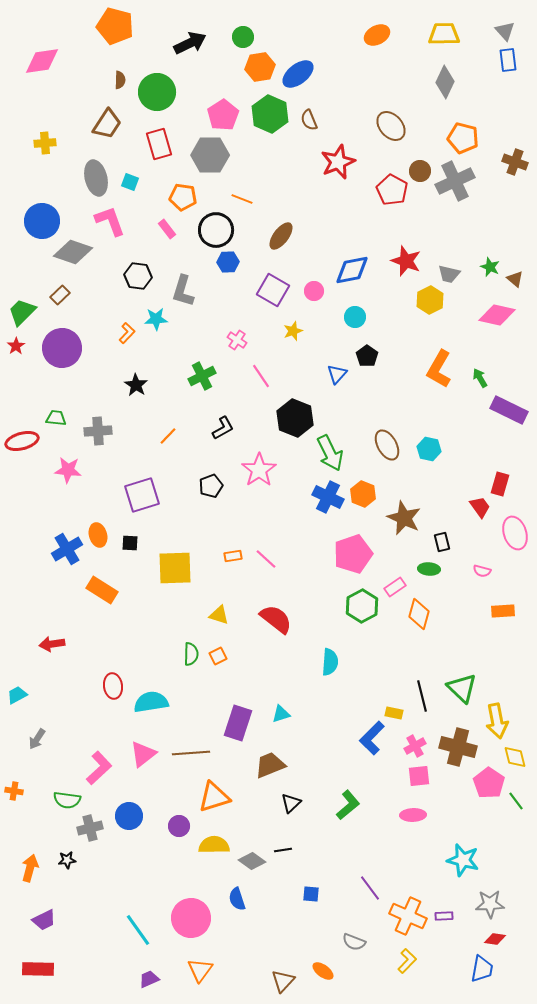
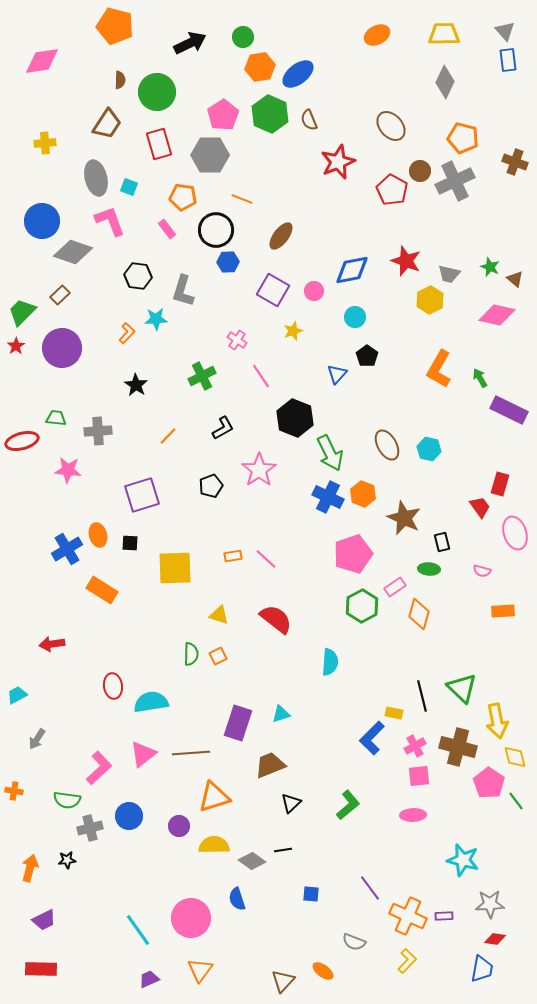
cyan square at (130, 182): moved 1 px left, 5 px down
red rectangle at (38, 969): moved 3 px right
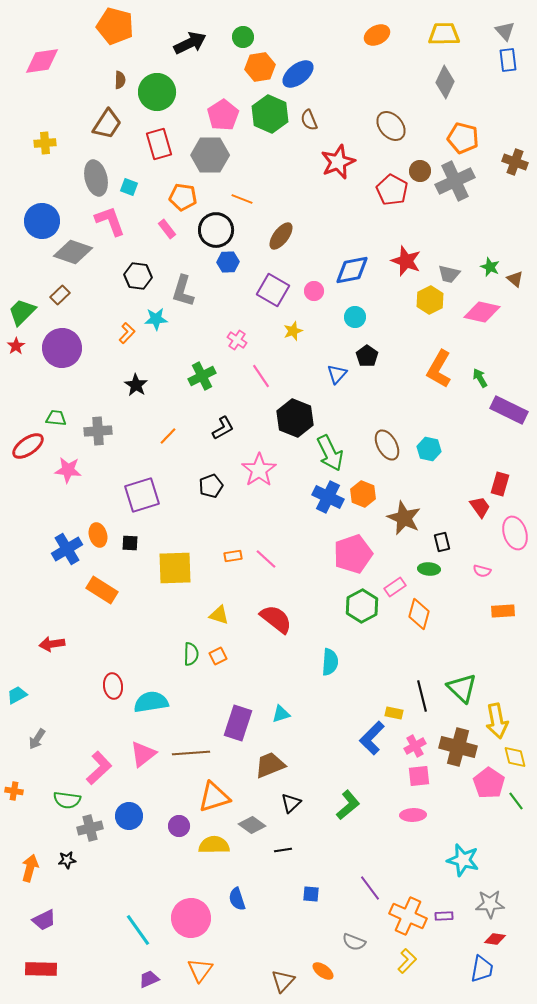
pink diamond at (497, 315): moved 15 px left, 3 px up
red ellipse at (22, 441): moved 6 px right, 5 px down; rotated 20 degrees counterclockwise
gray diamond at (252, 861): moved 36 px up
